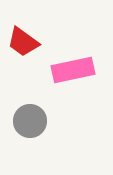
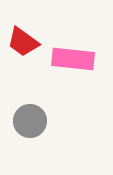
pink rectangle: moved 11 px up; rotated 18 degrees clockwise
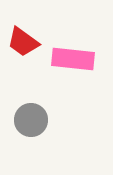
gray circle: moved 1 px right, 1 px up
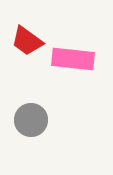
red trapezoid: moved 4 px right, 1 px up
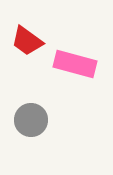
pink rectangle: moved 2 px right, 5 px down; rotated 9 degrees clockwise
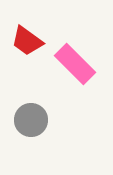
pink rectangle: rotated 30 degrees clockwise
